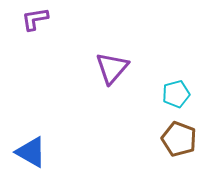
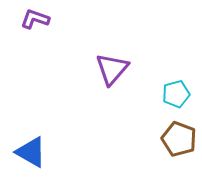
purple L-shape: rotated 28 degrees clockwise
purple triangle: moved 1 px down
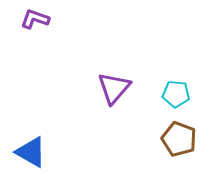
purple triangle: moved 2 px right, 19 px down
cyan pentagon: rotated 20 degrees clockwise
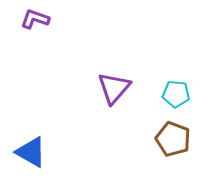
brown pentagon: moved 6 px left
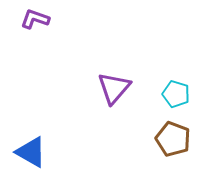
cyan pentagon: rotated 12 degrees clockwise
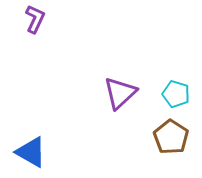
purple L-shape: rotated 96 degrees clockwise
purple triangle: moved 6 px right, 5 px down; rotated 6 degrees clockwise
brown pentagon: moved 2 px left, 2 px up; rotated 12 degrees clockwise
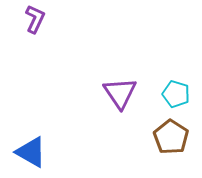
purple triangle: rotated 21 degrees counterclockwise
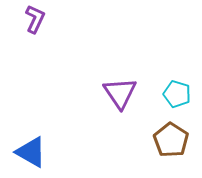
cyan pentagon: moved 1 px right
brown pentagon: moved 3 px down
